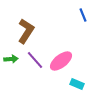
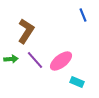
cyan rectangle: moved 2 px up
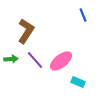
cyan rectangle: moved 1 px right
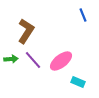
purple line: moved 2 px left
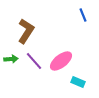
purple line: moved 1 px right, 1 px down
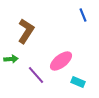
purple line: moved 2 px right, 14 px down
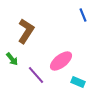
green arrow: moved 1 px right; rotated 56 degrees clockwise
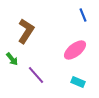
pink ellipse: moved 14 px right, 11 px up
